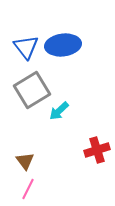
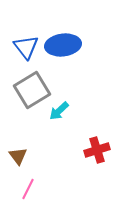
brown triangle: moved 7 px left, 5 px up
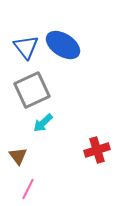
blue ellipse: rotated 40 degrees clockwise
gray square: rotated 6 degrees clockwise
cyan arrow: moved 16 px left, 12 px down
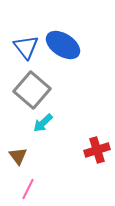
gray square: rotated 24 degrees counterclockwise
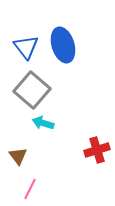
blue ellipse: rotated 40 degrees clockwise
cyan arrow: rotated 60 degrees clockwise
pink line: moved 2 px right
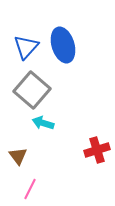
blue triangle: rotated 20 degrees clockwise
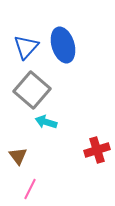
cyan arrow: moved 3 px right, 1 px up
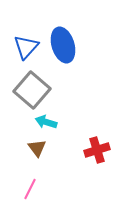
brown triangle: moved 19 px right, 8 px up
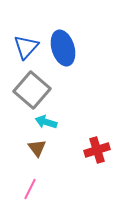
blue ellipse: moved 3 px down
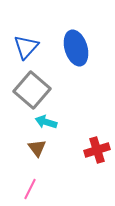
blue ellipse: moved 13 px right
